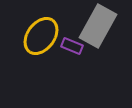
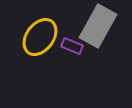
yellow ellipse: moved 1 px left, 1 px down
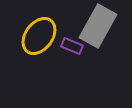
yellow ellipse: moved 1 px left, 1 px up
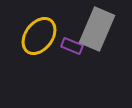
gray rectangle: moved 1 px left, 3 px down; rotated 6 degrees counterclockwise
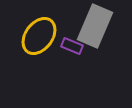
gray rectangle: moved 2 px left, 3 px up
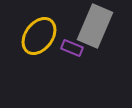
purple rectangle: moved 2 px down
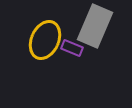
yellow ellipse: moved 6 px right, 4 px down; rotated 12 degrees counterclockwise
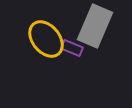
yellow ellipse: moved 1 px right, 1 px up; rotated 63 degrees counterclockwise
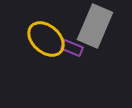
yellow ellipse: rotated 9 degrees counterclockwise
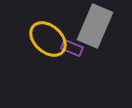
yellow ellipse: moved 2 px right
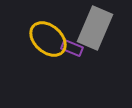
gray rectangle: moved 2 px down
